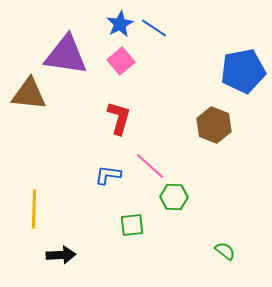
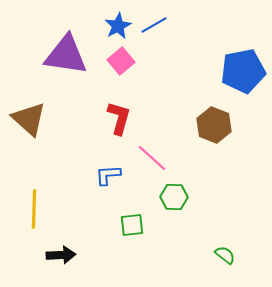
blue star: moved 2 px left, 2 px down
blue line: moved 3 px up; rotated 64 degrees counterclockwise
brown triangle: moved 25 px down; rotated 36 degrees clockwise
pink line: moved 2 px right, 8 px up
blue L-shape: rotated 12 degrees counterclockwise
green semicircle: moved 4 px down
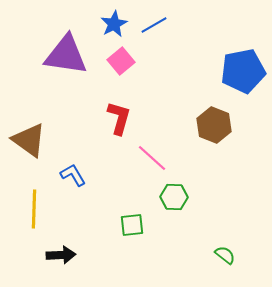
blue star: moved 4 px left, 2 px up
brown triangle: moved 21 px down; rotated 6 degrees counterclockwise
blue L-shape: moved 35 px left; rotated 64 degrees clockwise
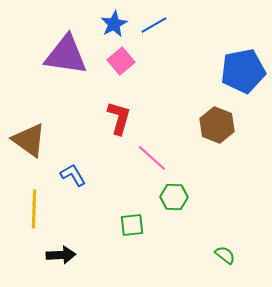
brown hexagon: moved 3 px right
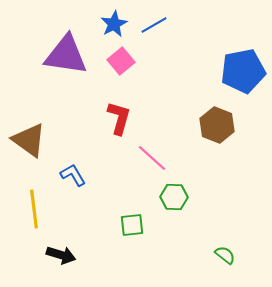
yellow line: rotated 9 degrees counterclockwise
black arrow: rotated 20 degrees clockwise
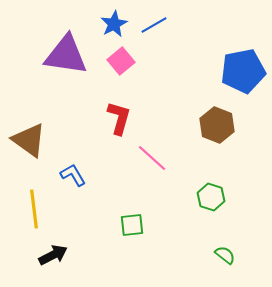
green hexagon: moved 37 px right; rotated 16 degrees clockwise
black arrow: moved 8 px left; rotated 44 degrees counterclockwise
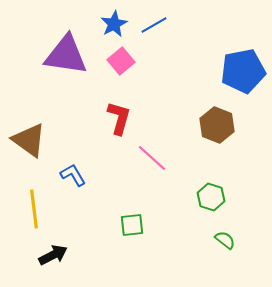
green semicircle: moved 15 px up
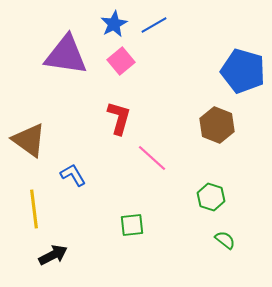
blue pentagon: rotated 27 degrees clockwise
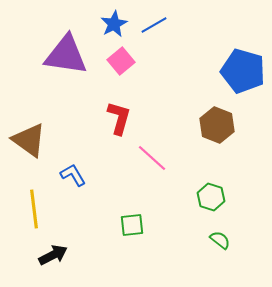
green semicircle: moved 5 px left
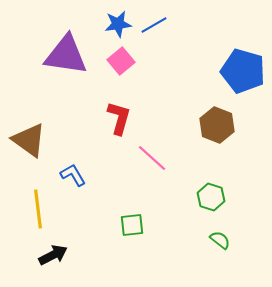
blue star: moved 4 px right; rotated 20 degrees clockwise
yellow line: moved 4 px right
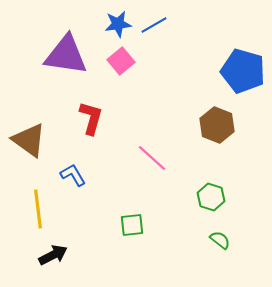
red L-shape: moved 28 px left
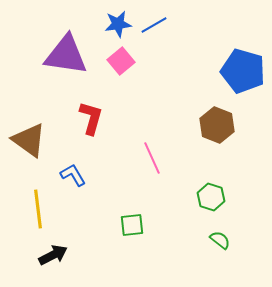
pink line: rotated 24 degrees clockwise
